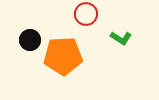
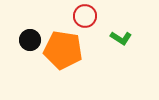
red circle: moved 1 px left, 2 px down
orange pentagon: moved 6 px up; rotated 12 degrees clockwise
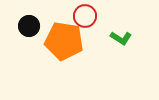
black circle: moved 1 px left, 14 px up
orange pentagon: moved 1 px right, 9 px up
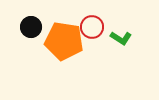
red circle: moved 7 px right, 11 px down
black circle: moved 2 px right, 1 px down
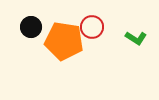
green L-shape: moved 15 px right
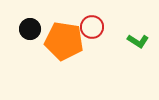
black circle: moved 1 px left, 2 px down
green L-shape: moved 2 px right, 3 px down
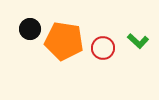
red circle: moved 11 px right, 21 px down
green L-shape: rotated 10 degrees clockwise
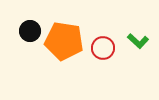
black circle: moved 2 px down
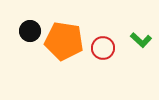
green L-shape: moved 3 px right, 1 px up
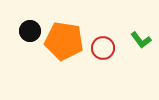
green L-shape: rotated 10 degrees clockwise
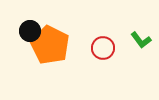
orange pentagon: moved 14 px left, 4 px down; rotated 18 degrees clockwise
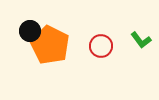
red circle: moved 2 px left, 2 px up
